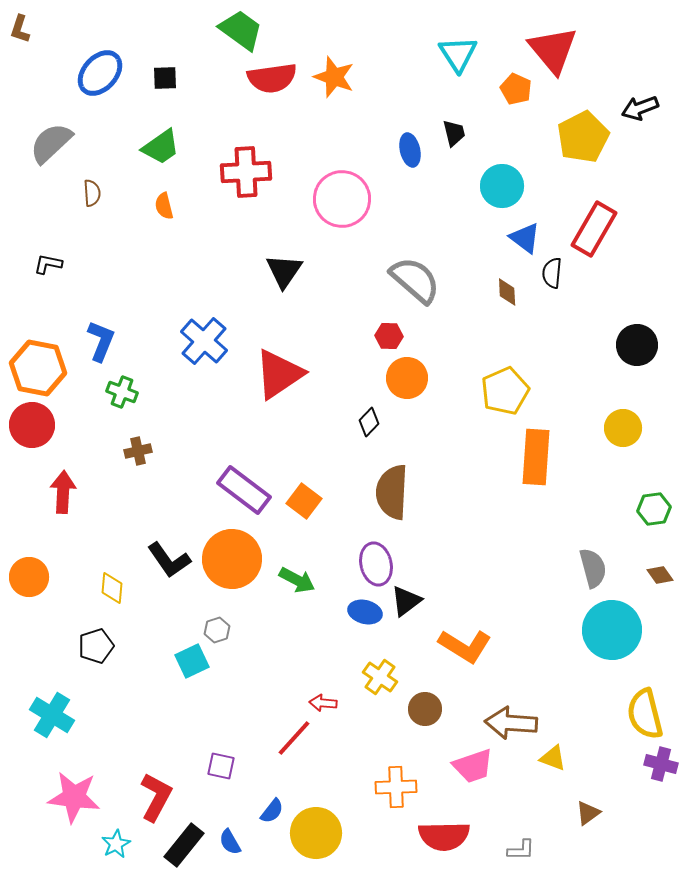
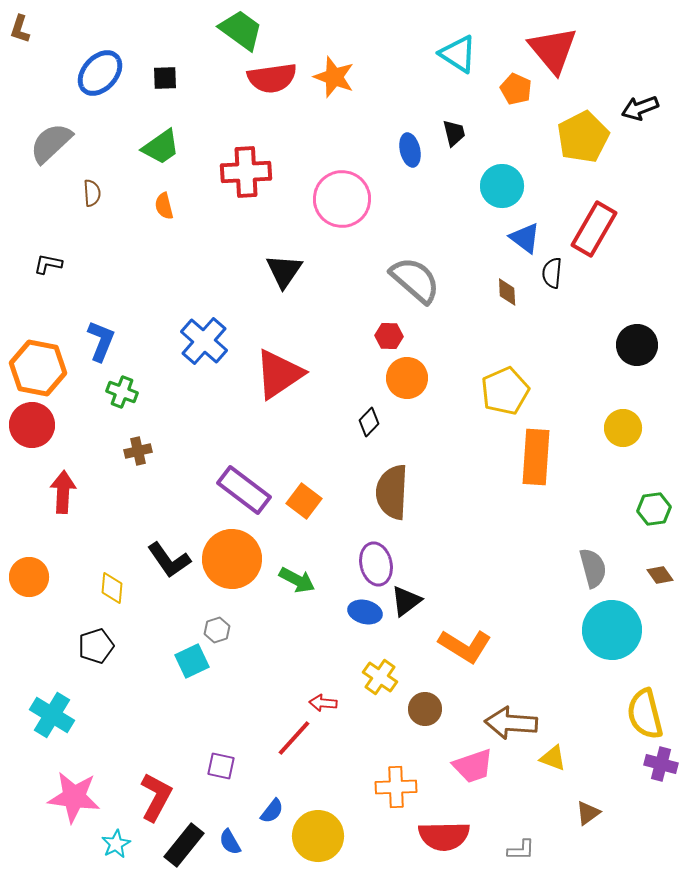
cyan triangle at (458, 54): rotated 24 degrees counterclockwise
yellow circle at (316, 833): moved 2 px right, 3 px down
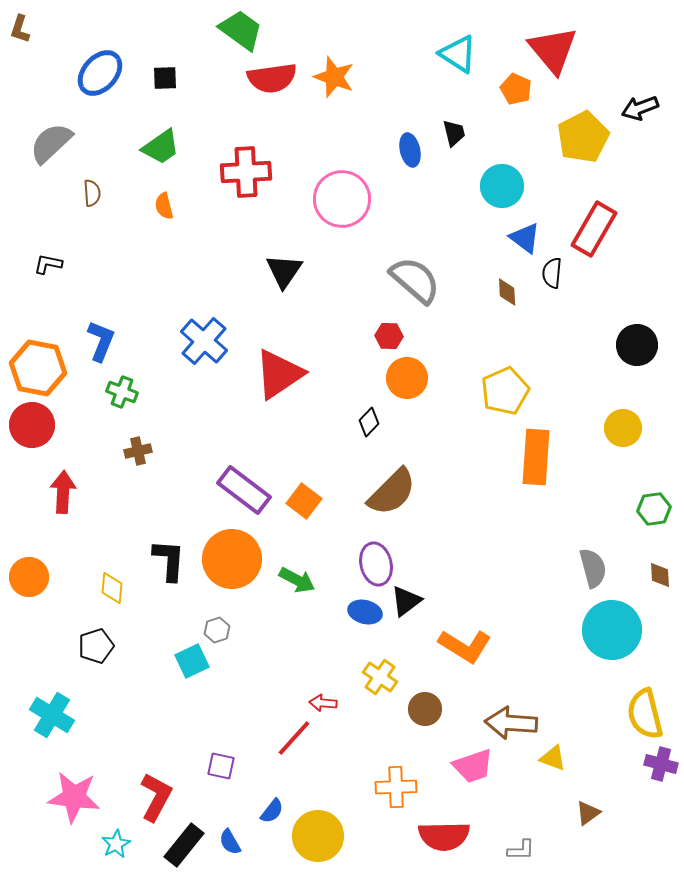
brown semicircle at (392, 492): rotated 138 degrees counterclockwise
black L-shape at (169, 560): rotated 141 degrees counterclockwise
brown diamond at (660, 575): rotated 32 degrees clockwise
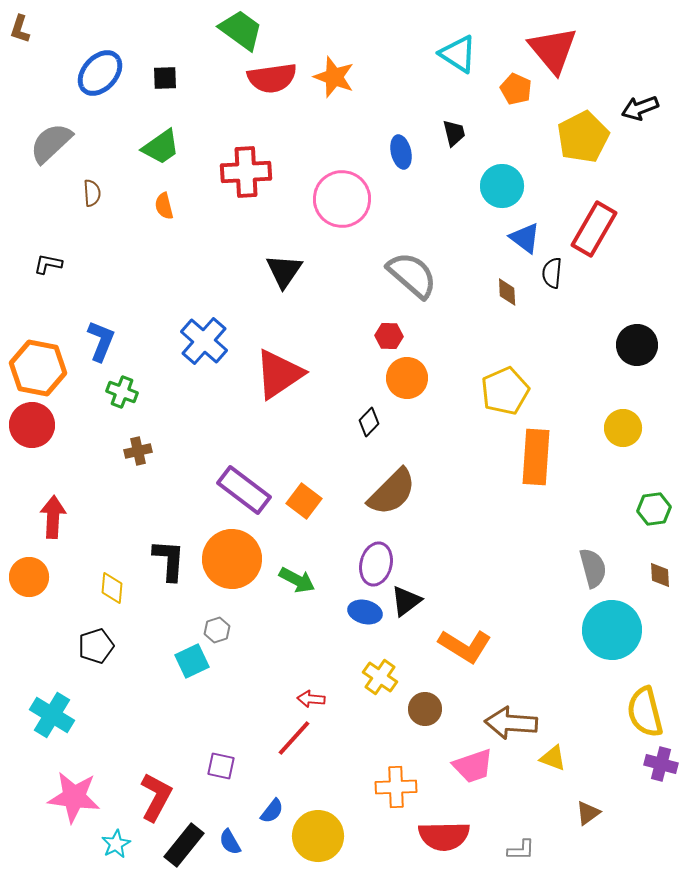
blue ellipse at (410, 150): moved 9 px left, 2 px down
gray semicircle at (415, 280): moved 3 px left, 5 px up
red arrow at (63, 492): moved 10 px left, 25 px down
purple ellipse at (376, 564): rotated 27 degrees clockwise
red arrow at (323, 703): moved 12 px left, 4 px up
yellow semicircle at (645, 714): moved 2 px up
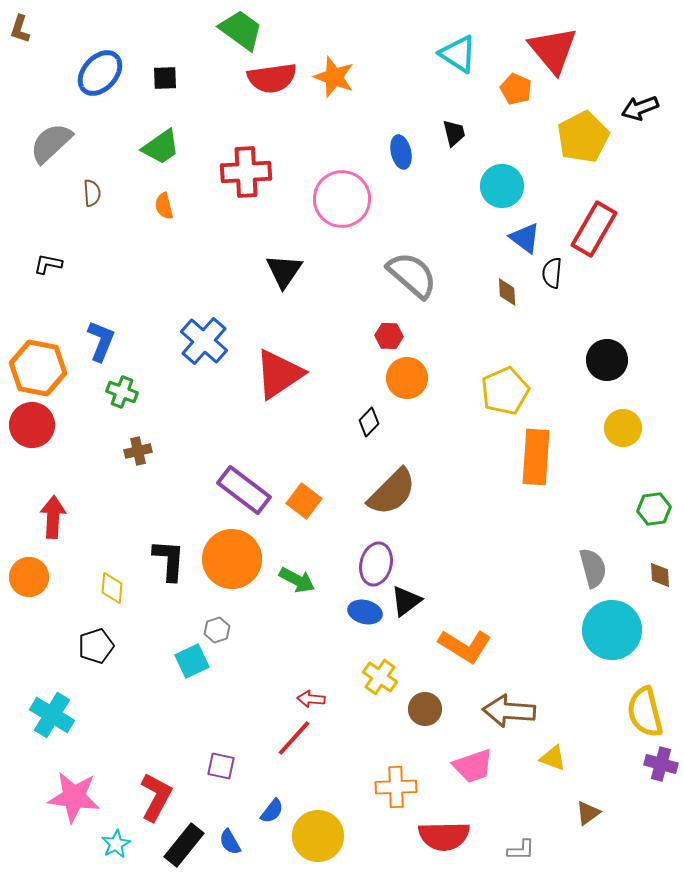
black circle at (637, 345): moved 30 px left, 15 px down
brown arrow at (511, 723): moved 2 px left, 12 px up
